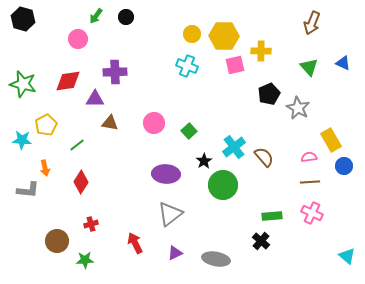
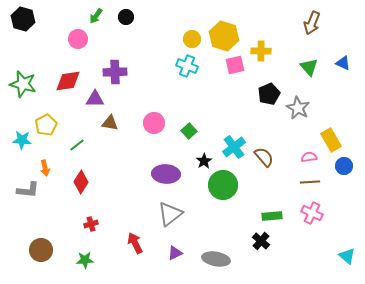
yellow circle at (192, 34): moved 5 px down
yellow hexagon at (224, 36): rotated 16 degrees clockwise
brown circle at (57, 241): moved 16 px left, 9 px down
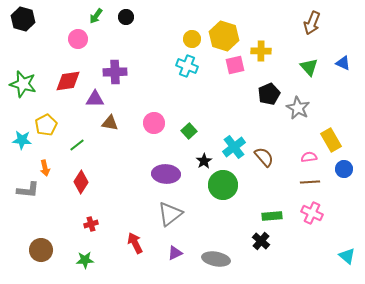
blue circle at (344, 166): moved 3 px down
